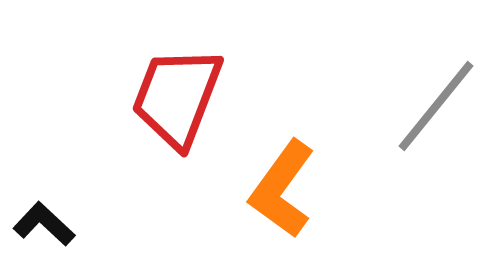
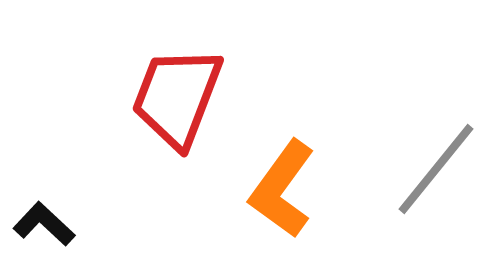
gray line: moved 63 px down
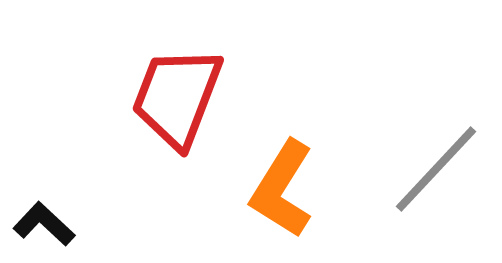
gray line: rotated 4 degrees clockwise
orange L-shape: rotated 4 degrees counterclockwise
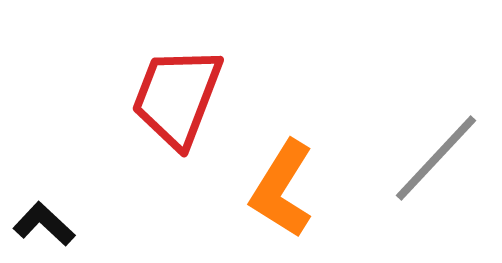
gray line: moved 11 px up
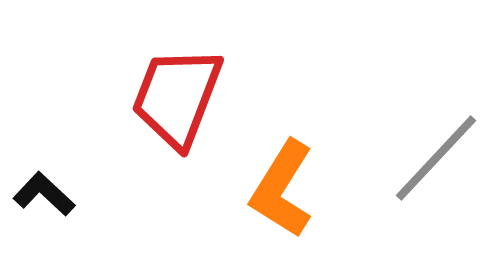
black L-shape: moved 30 px up
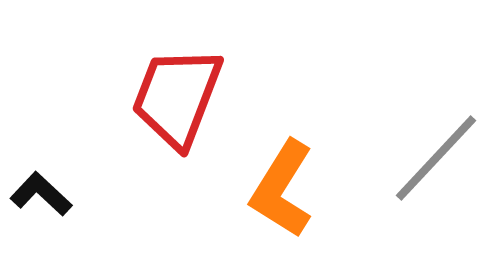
black L-shape: moved 3 px left
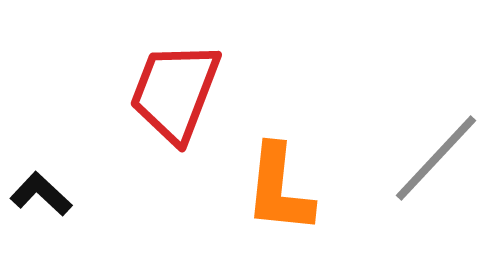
red trapezoid: moved 2 px left, 5 px up
orange L-shape: moved 3 px left; rotated 26 degrees counterclockwise
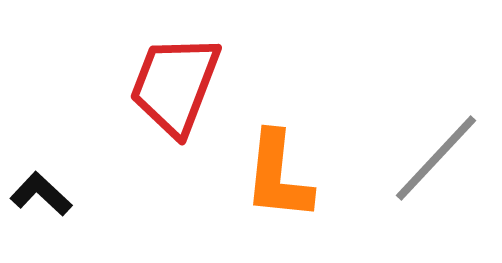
red trapezoid: moved 7 px up
orange L-shape: moved 1 px left, 13 px up
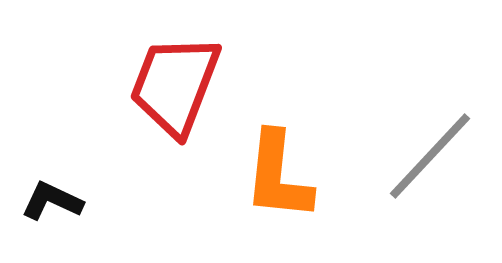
gray line: moved 6 px left, 2 px up
black L-shape: moved 11 px right, 7 px down; rotated 18 degrees counterclockwise
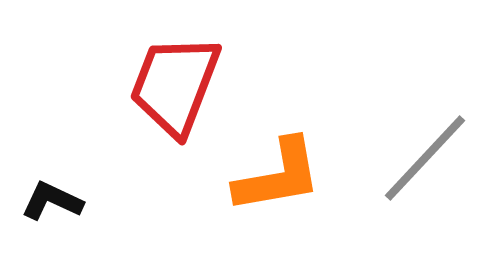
gray line: moved 5 px left, 2 px down
orange L-shape: rotated 106 degrees counterclockwise
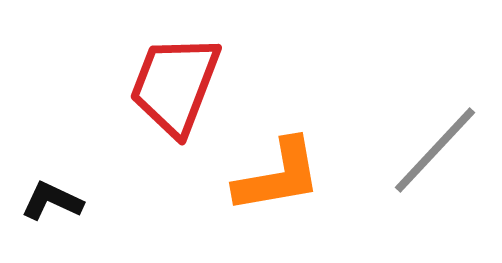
gray line: moved 10 px right, 8 px up
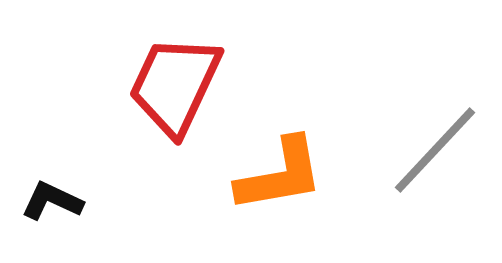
red trapezoid: rotated 4 degrees clockwise
orange L-shape: moved 2 px right, 1 px up
